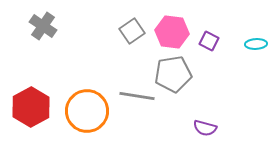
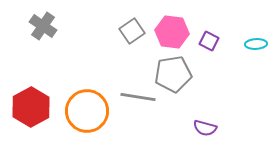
gray line: moved 1 px right, 1 px down
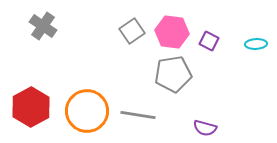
gray line: moved 18 px down
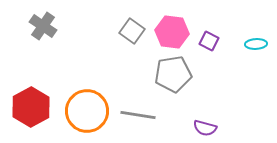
gray square: rotated 20 degrees counterclockwise
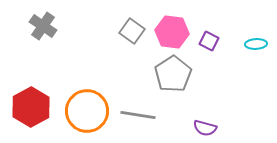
gray pentagon: rotated 24 degrees counterclockwise
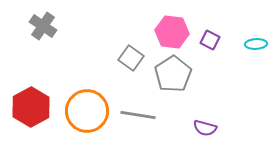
gray square: moved 1 px left, 27 px down
purple square: moved 1 px right, 1 px up
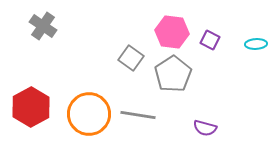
orange circle: moved 2 px right, 3 px down
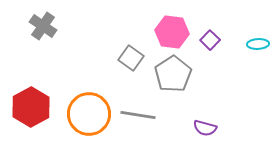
purple square: rotated 18 degrees clockwise
cyan ellipse: moved 2 px right
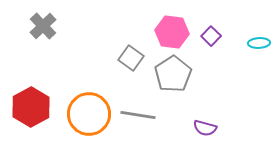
gray cross: rotated 12 degrees clockwise
purple square: moved 1 px right, 4 px up
cyan ellipse: moved 1 px right, 1 px up
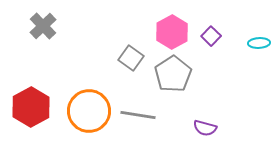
pink hexagon: rotated 24 degrees clockwise
orange circle: moved 3 px up
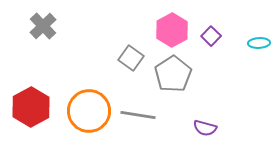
pink hexagon: moved 2 px up
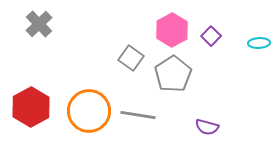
gray cross: moved 4 px left, 2 px up
purple semicircle: moved 2 px right, 1 px up
